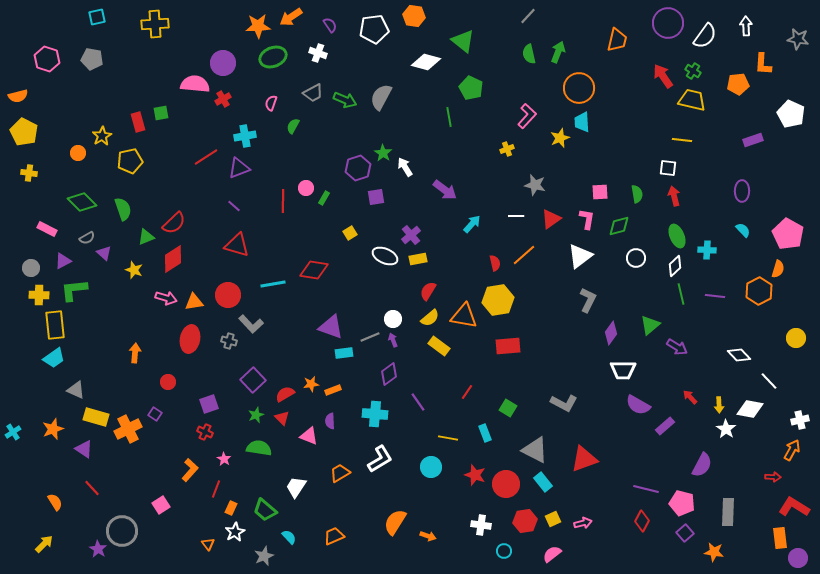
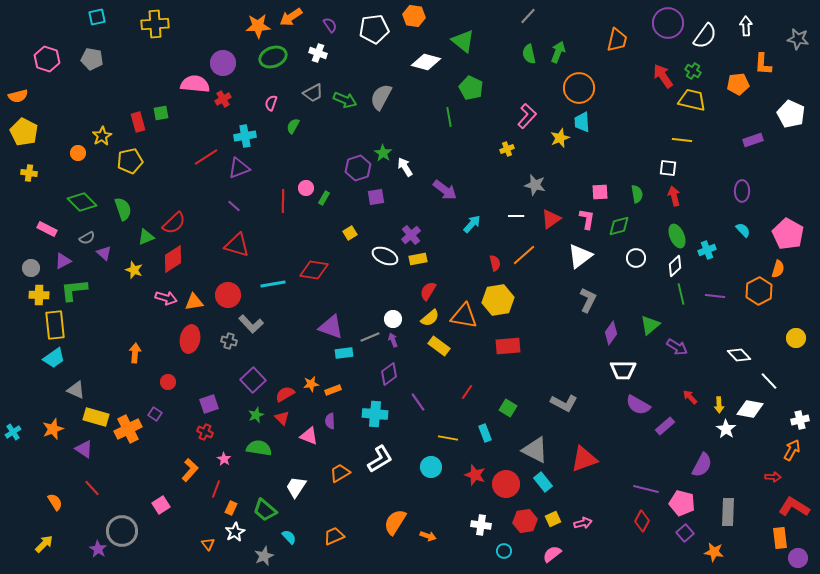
cyan cross at (707, 250): rotated 24 degrees counterclockwise
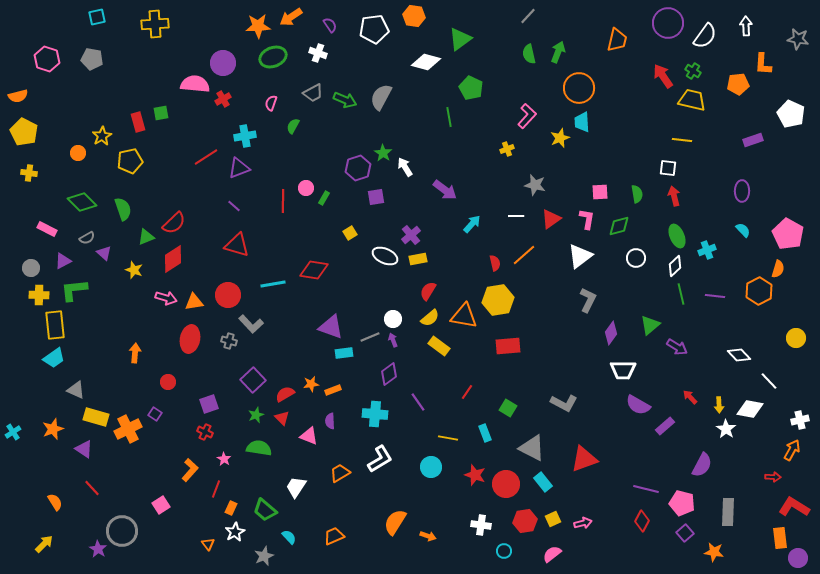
green triangle at (463, 41): moved 3 px left, 2 px up; rotated 45 degrees clockwise
gray triangle at (535, 450): moved 3 px left, 2 px up
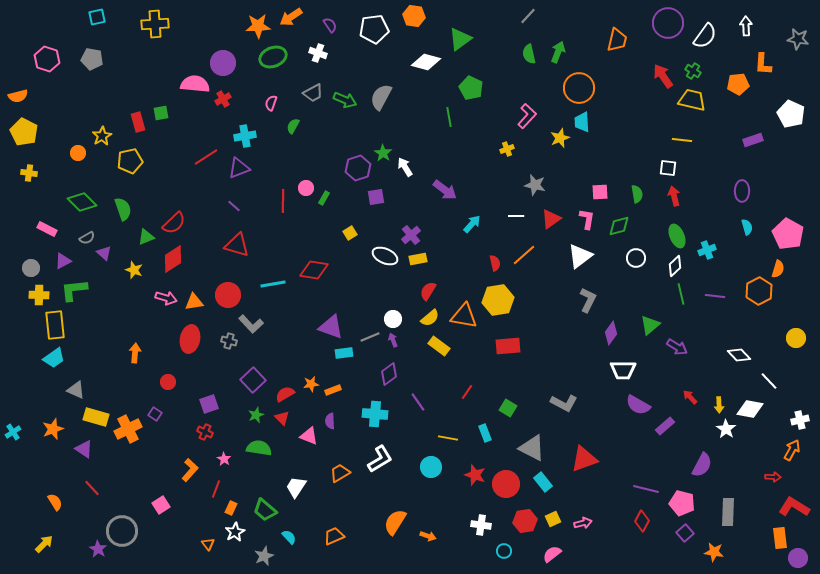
cyan semicircle at (743, 230): moved 4 px right, 3 px up; rotated 28 degrees clockwise
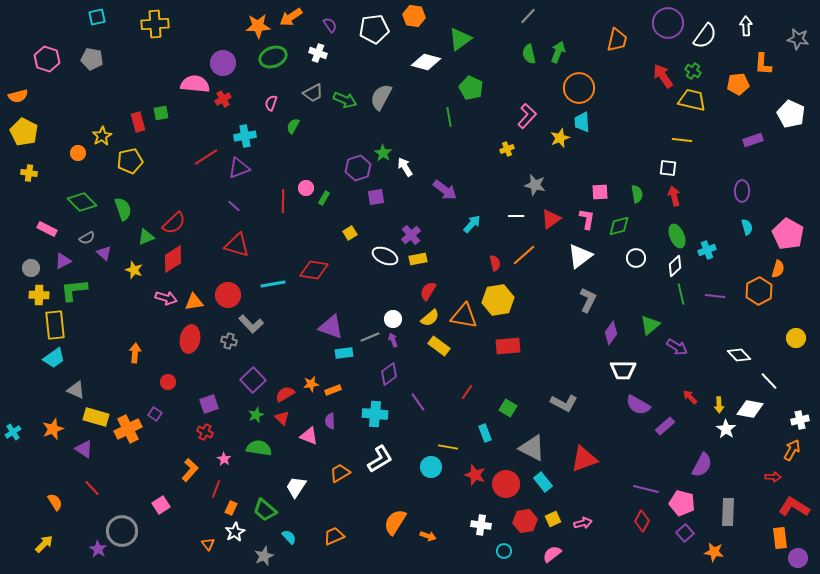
yellow line at (448, 438): moved 9 px down
